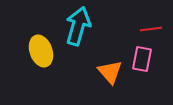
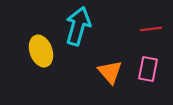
pink rectangle: moved 6 px right, 10 px down
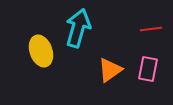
cyan arrow: moved 2 px down
orange triangle: moved 2 px up; rotated 36 degrees clockwise
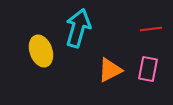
orange triangle: rotated 8 degrees clockwise
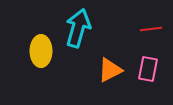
yellow ellipse: rotated 20 degrees clockwise
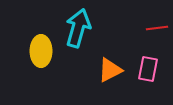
red line: moved 6 px right, 1 px up
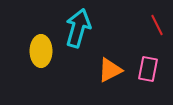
red line: moved 3 px up; rotated 70 degrees clockwise
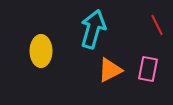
cyan arrow: moved 15 px right, 1 px down
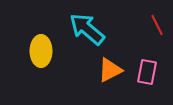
cyan arrow: moved 6 px left; rotated 66 degrees counterclockwise
pink rectangle: moved 1 px left, 3 px down
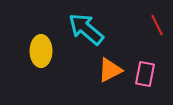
cyan arrow: moved 1 px left
pink rectangle: moved 2 px left, 2 px down
